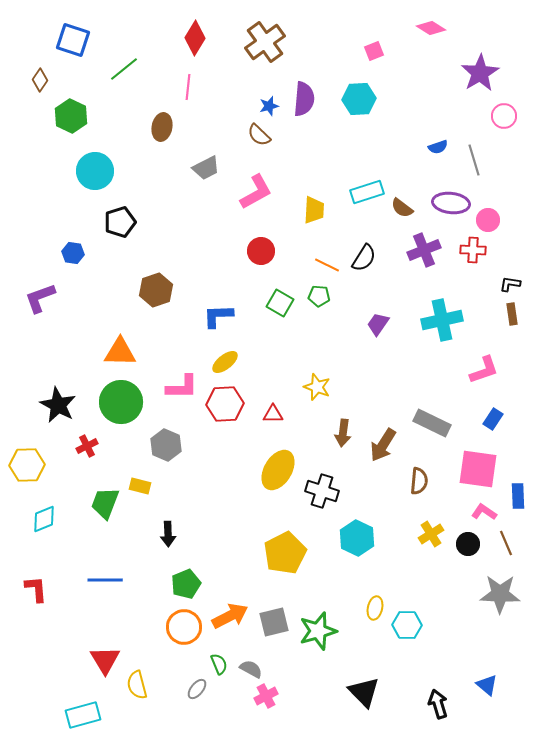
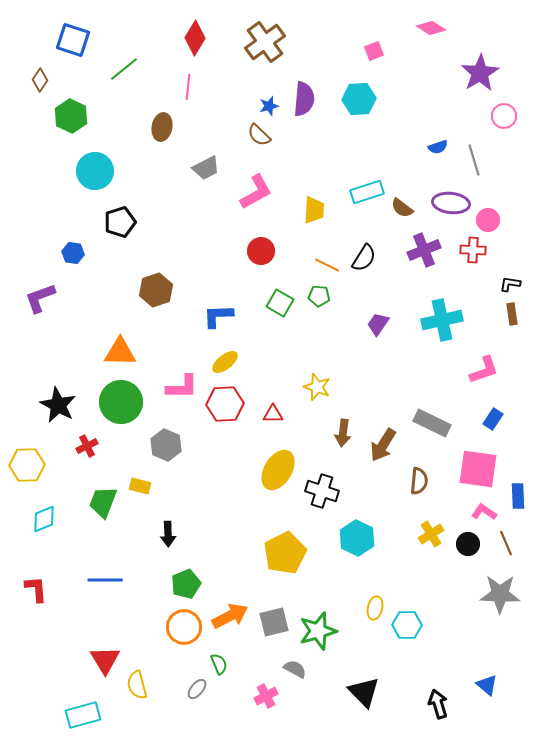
green trapezoid at (105, 503): moved 2 px left, 1 px up
gray semicircle at (251, 669): moved 44 px right
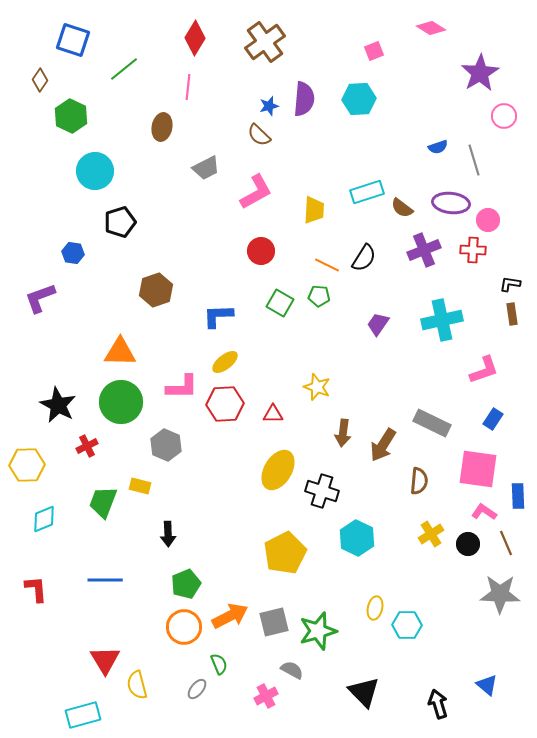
gray semicircle at (295, 669): moved 3 px left, 1 px down
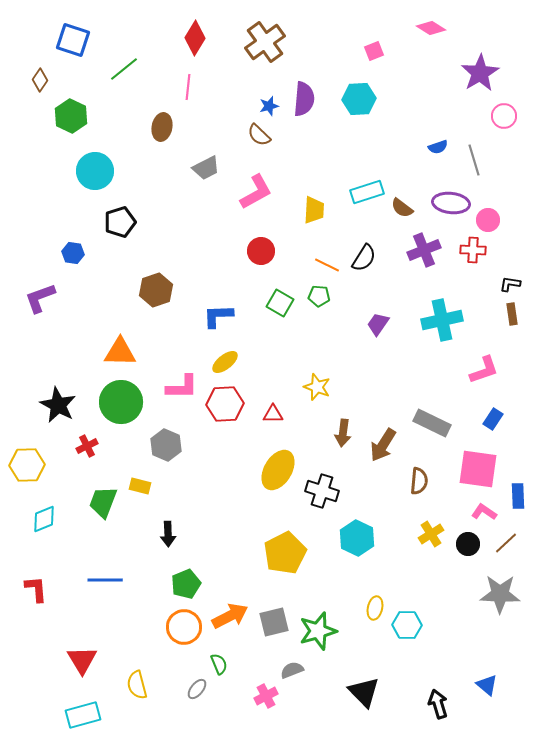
brown line at (506, 543): rotated 70 degrees clockwise
red triangle at (105, 660): moved 23 px left
gray semicircle at (292, 670): rotated 50 degrees counterclockwise
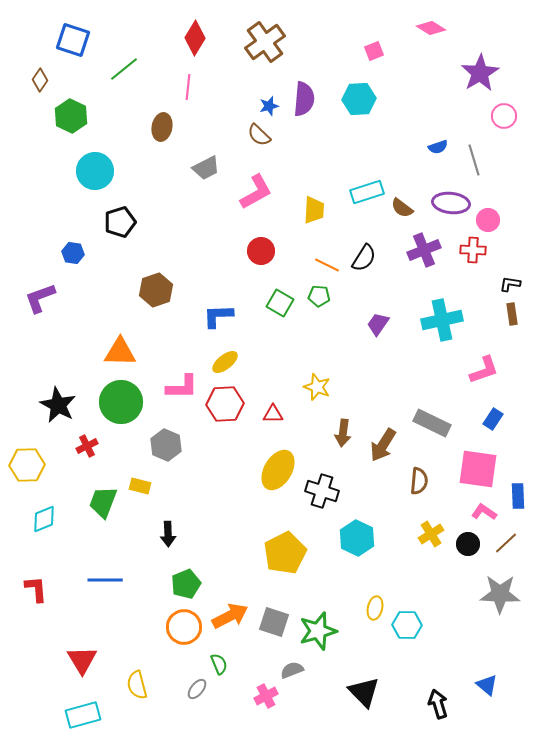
gray square at (274, 622): rotated 32 degrees clockwise
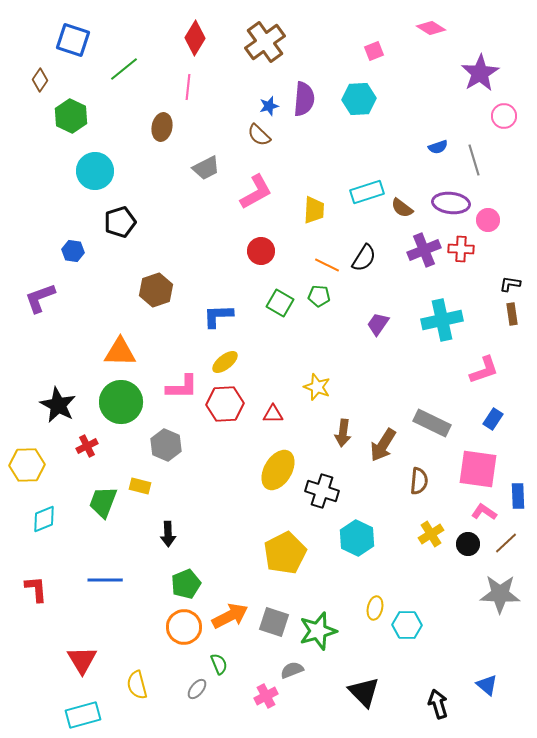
red cross at (473, 250): moved 12 px left, 1 px up
blue hexagon at (73, 253): moved 2 px up
